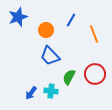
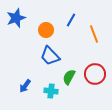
blue star: moved 2 px left, 1 px down
blue arrow: moved 6 px left, 7 px up
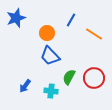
orange circle: moved 1 px right, 3 px down
orange line: rotated 36 degrees counterclockwise
red circle: moved 1 px left, 4 px down
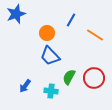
blue star: moved 4 px up
orange line: moved 1 px right, 1 px down
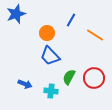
blue arrow: moved 2 px up; rotated 104 degrees counterclockwise
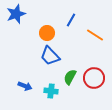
green semicircle: moved 1 px right
blue arrow: moved 2 px down
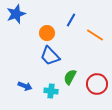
red circle: moved 3 px right, 6 px down
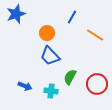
blue line: moved 1 px right, 3 px up
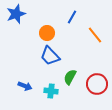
orange line: rotated 18 degrees clockwise
